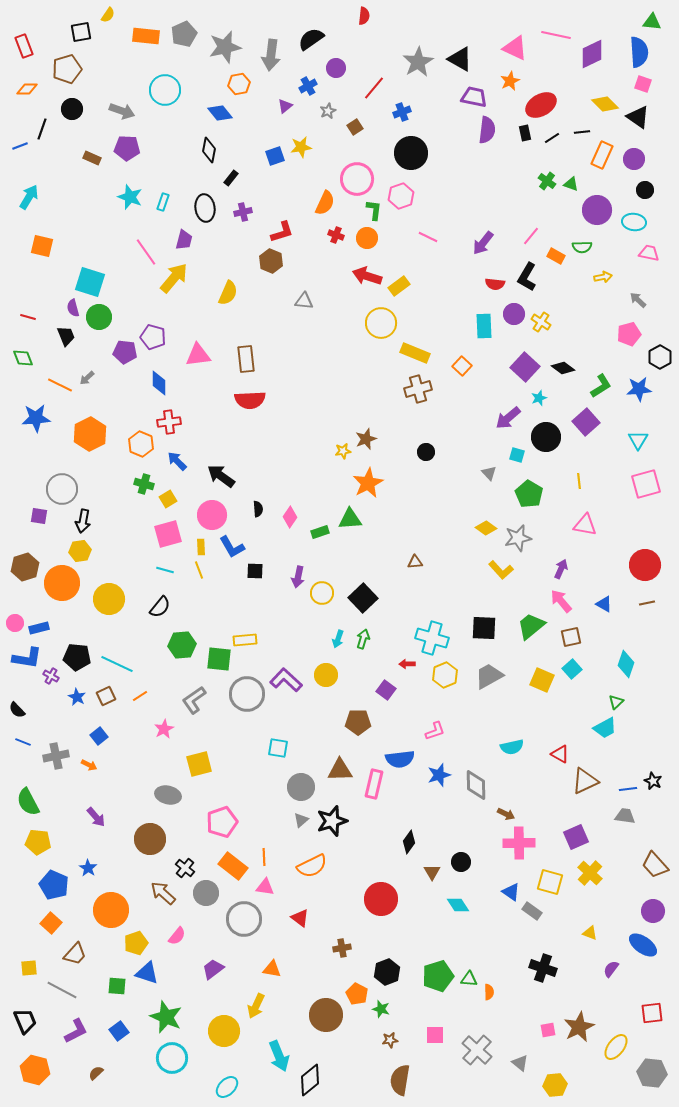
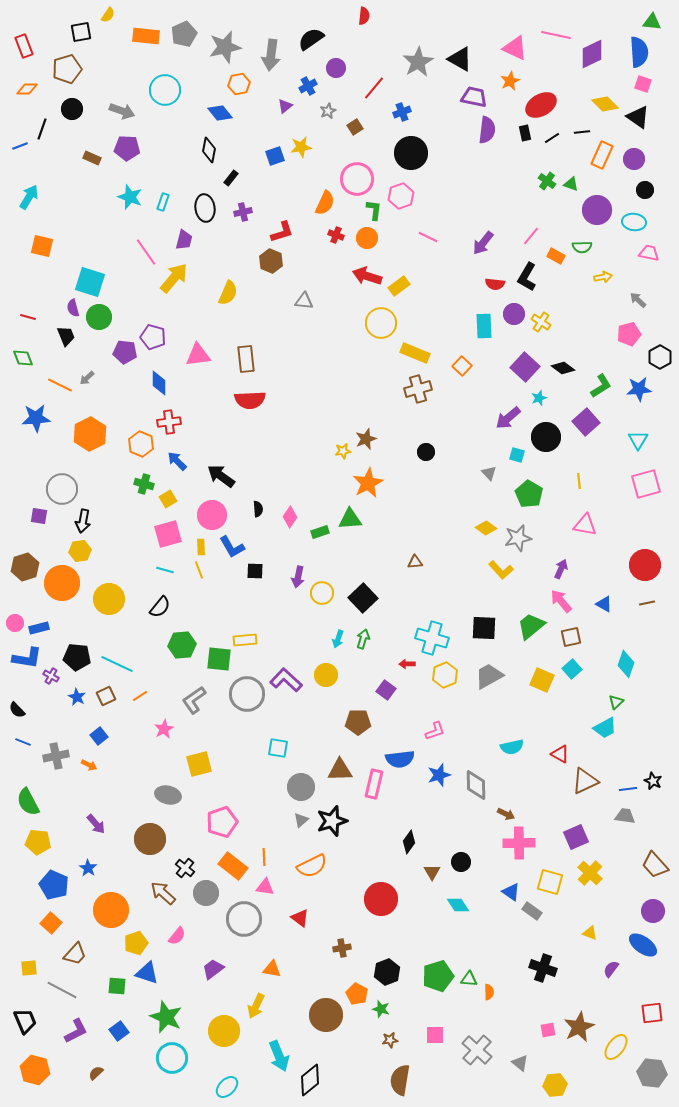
purple arrow at (96, 817): moved 7 px down
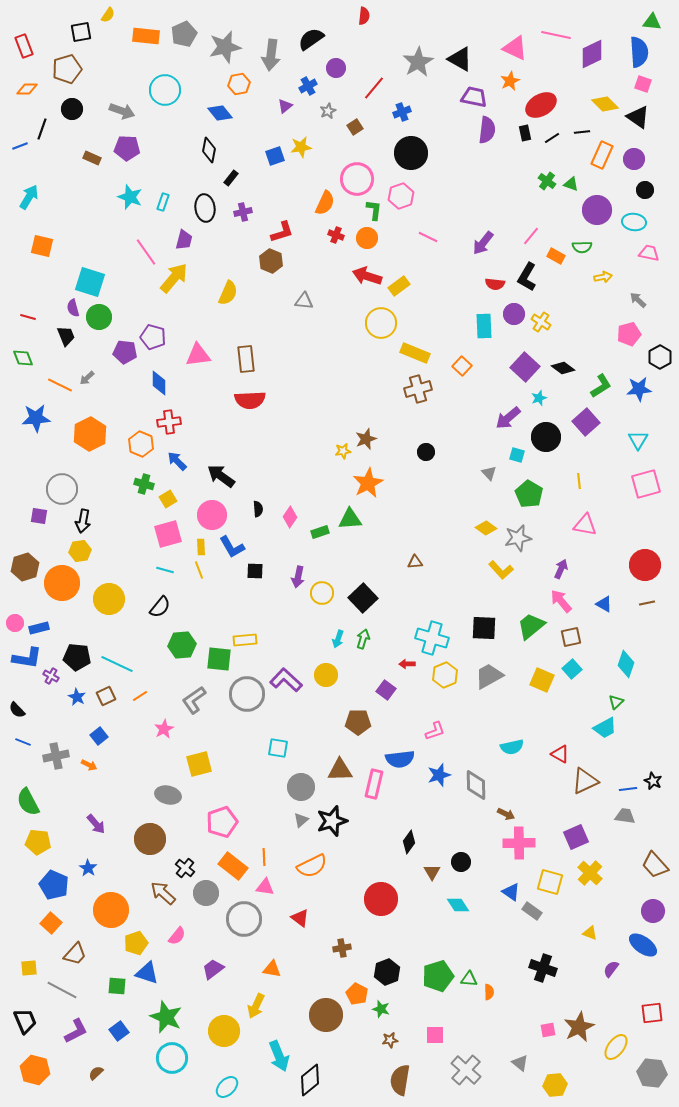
gray cross at (477, 1050): moved 11 px left, 20 px down
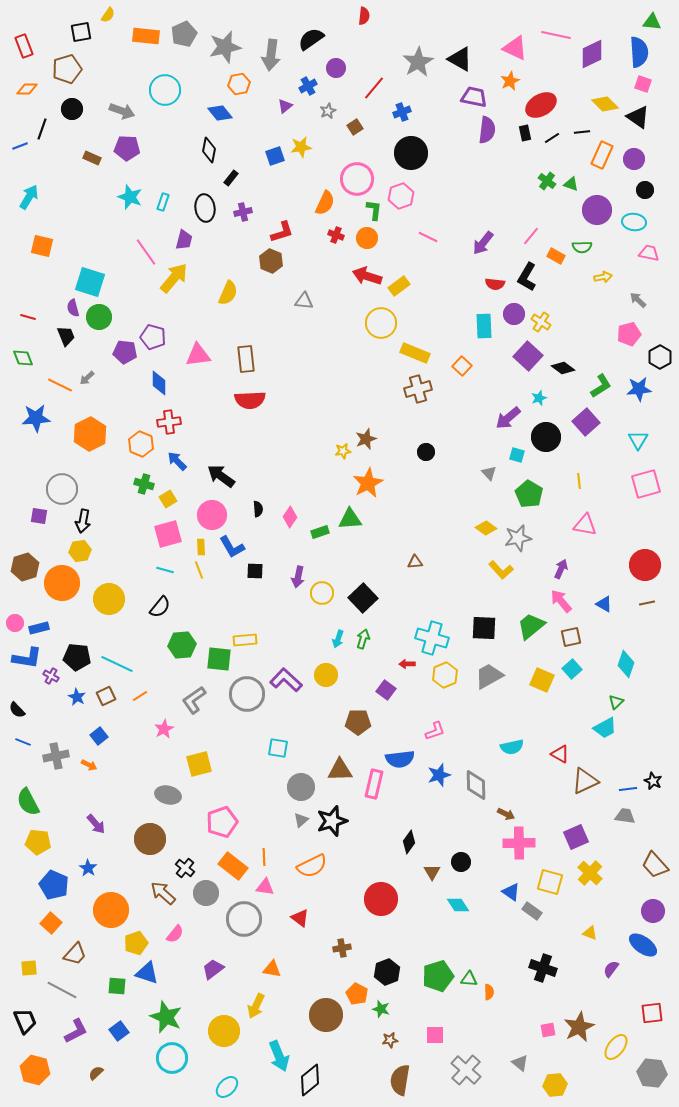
purple square at (525, 367): moved 3 px right, 11 px up
pink semicircle at (177, 936): moved 2 px left, 2 px up
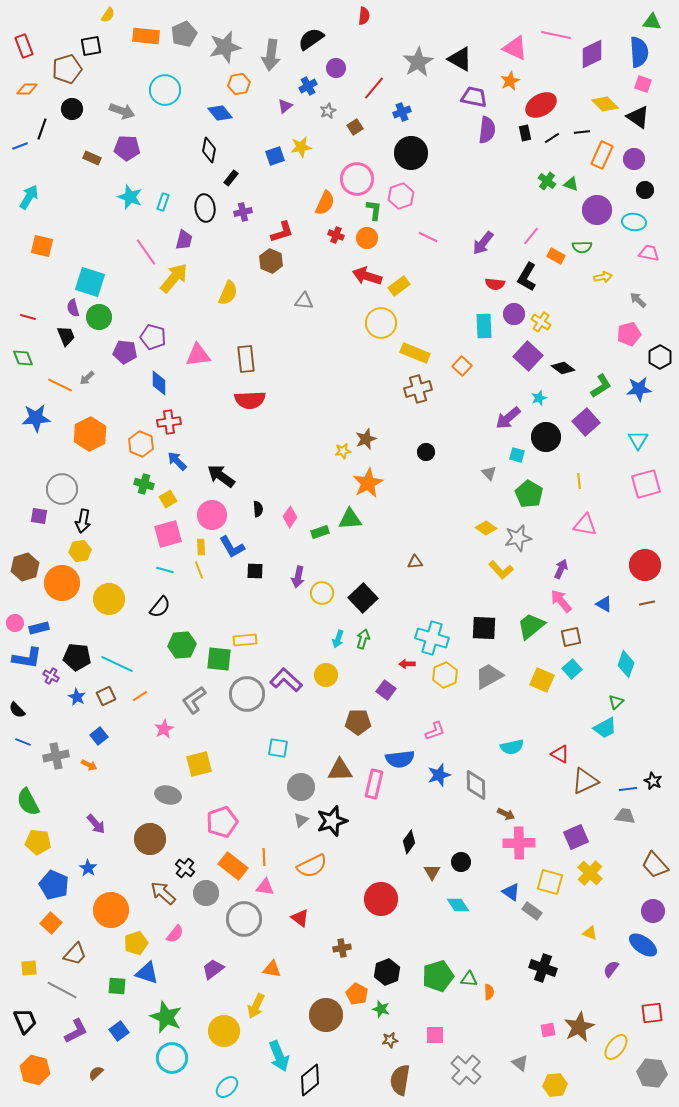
black square at (81, 32): moved 10 px right, 14 px down
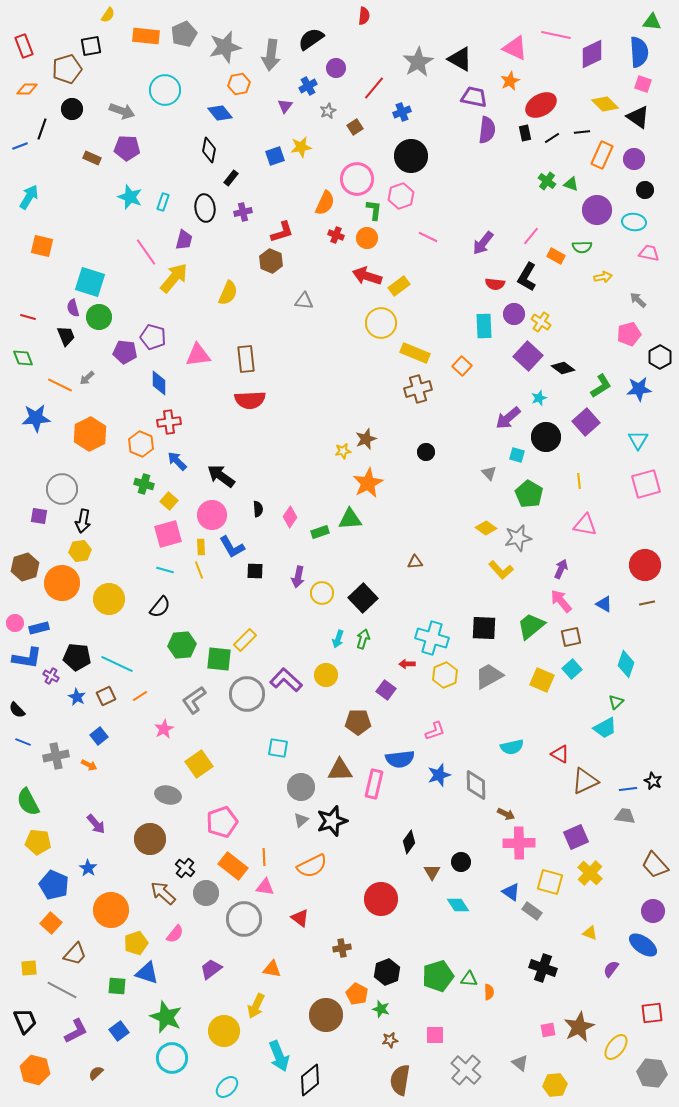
purple triangle at (285, 106): rotated 14 degrees counterclockwise
black circle at (411, 153): moved 3 px down
yellow square at (168, 499): moved 1 px right, 2 px down; rotated 18 degrees counterclockwise
yellow rectangle at (245, 640): rotated 40 degrees counterclockwise
yellow square at (199, 764): rotated 20 degrees counterclockwise
purple trapezoid at (213, 969): moved 2 px left
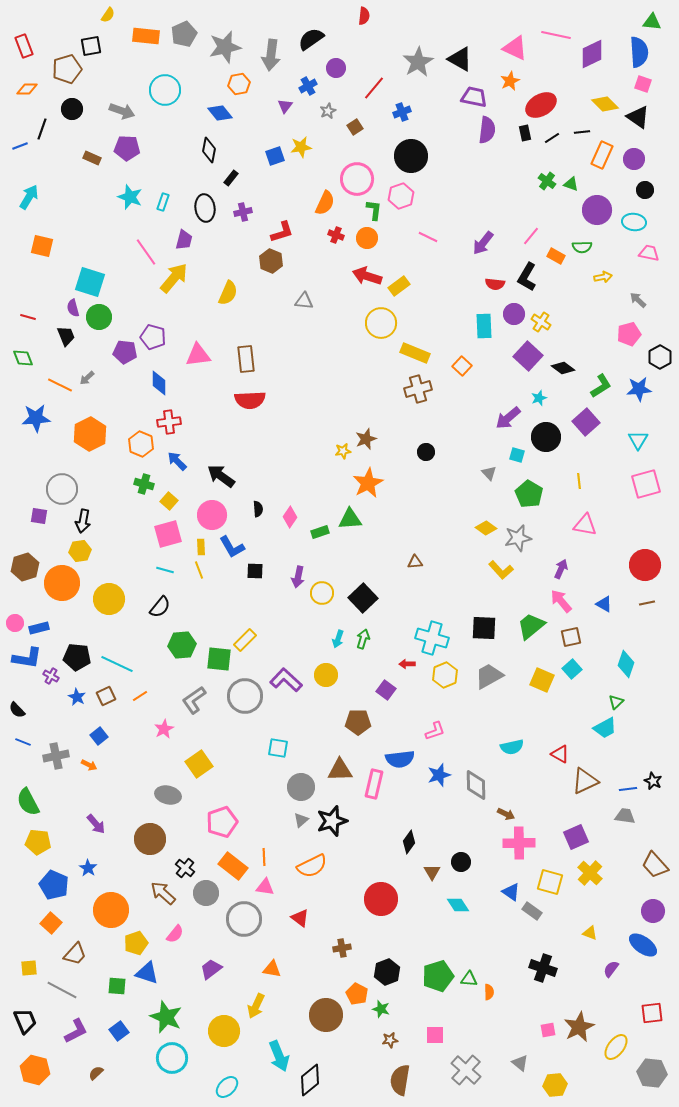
gray circle at (247, 694): moved 2 px left, 2 px down
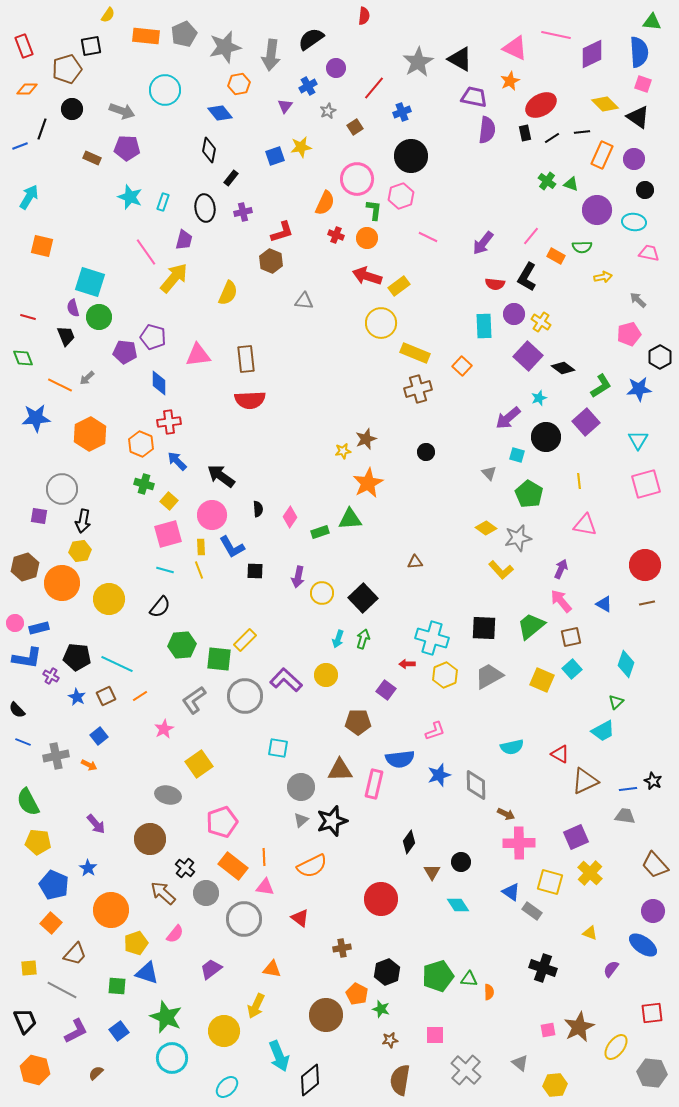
cyan trapezoid at (605, 728): moved 2 px left, 3 px down
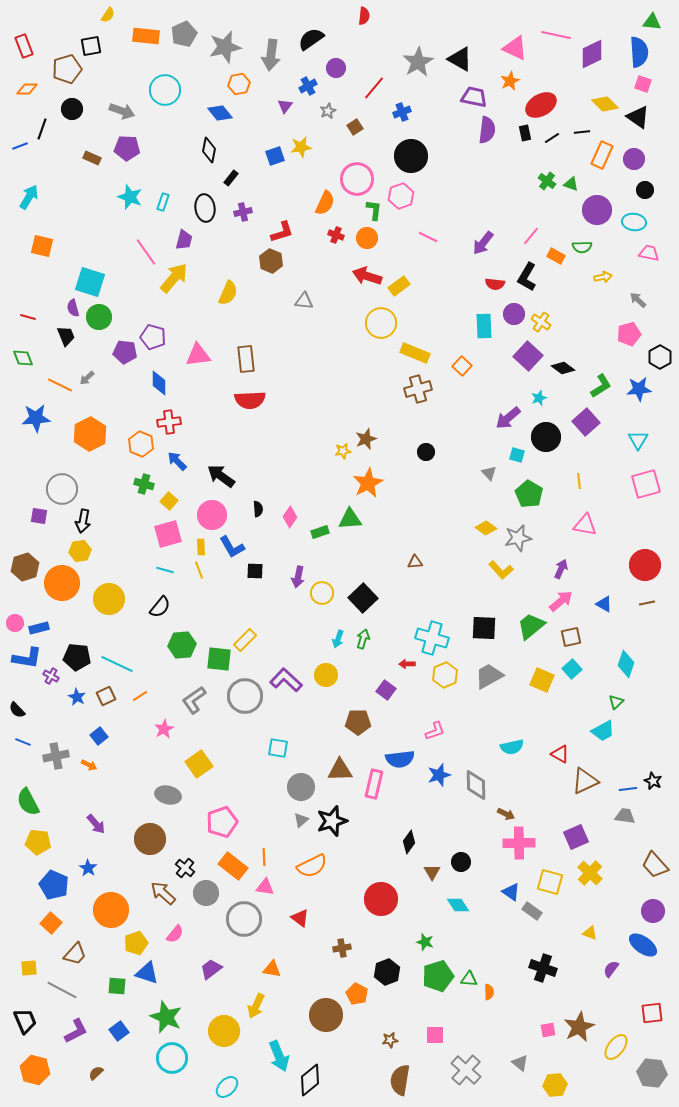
pink arrow at (561, 601): rotated 90 degrees clockwise
green star at (381, 1009): moved 44 px right, 67 px up
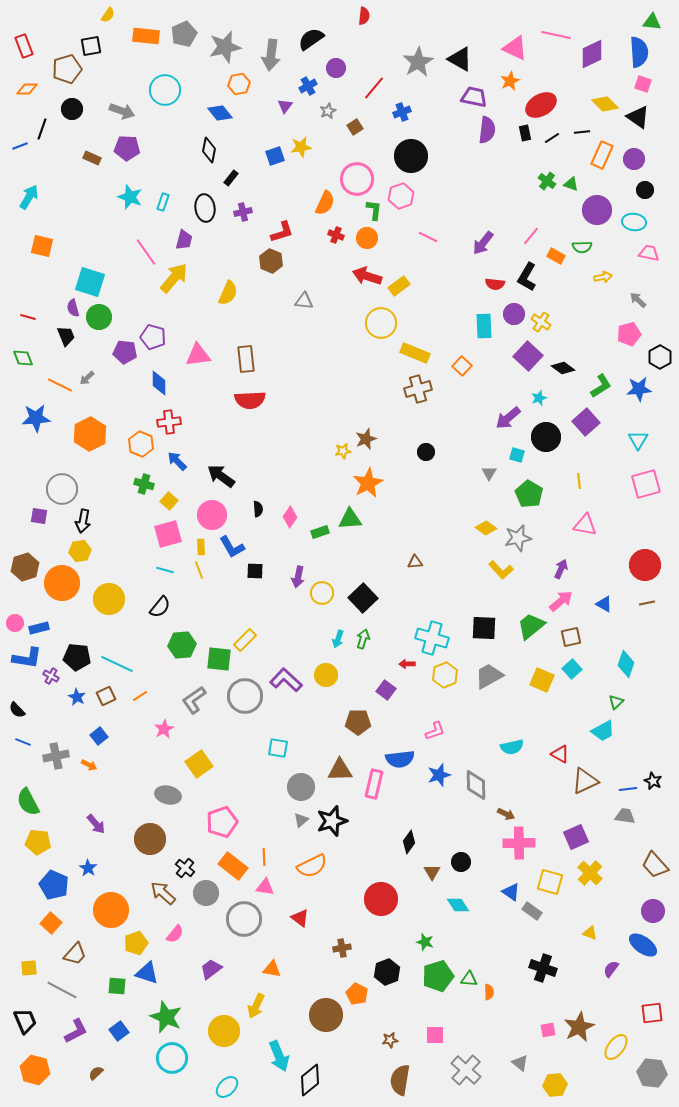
gray triangle at (489, 473): rotated 14 degrees clockwise
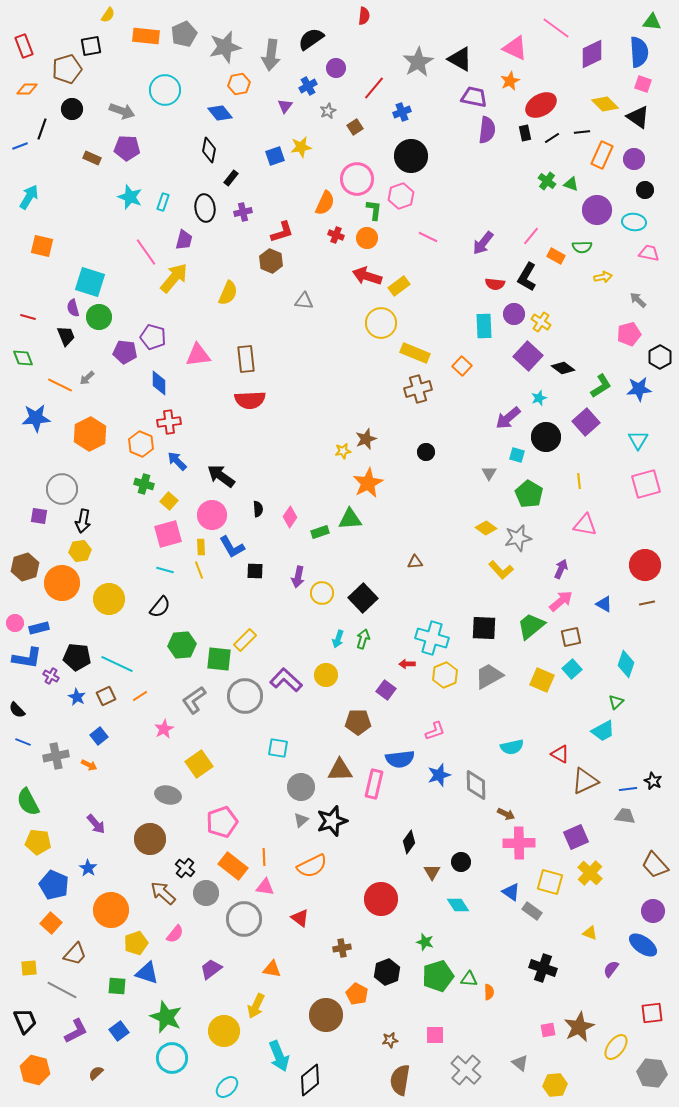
pink line at (556, 35): moved 7 px up; rotated 24 degrees clockwise
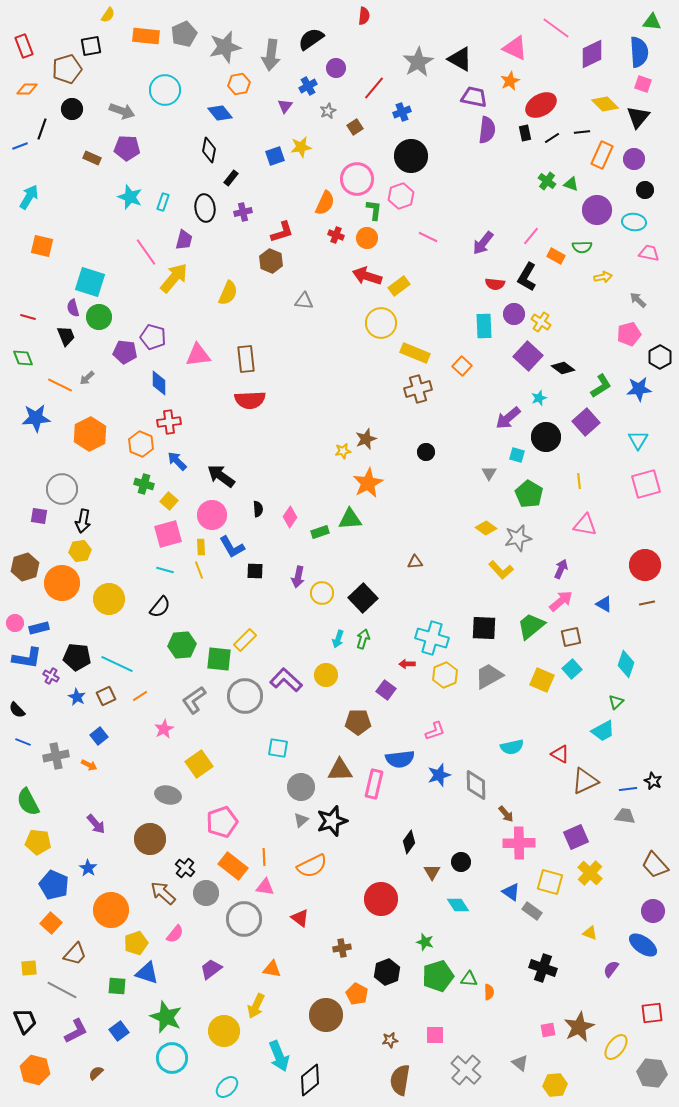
black triangle at (638, 117): rotated 35 degrees clockwise
brown arrow at (506, 814): rotated 24 degrees clockwise
